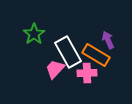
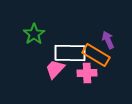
white rectangle: moved 2 px right, 1 px down; rotated 60 degrees counterclockwise
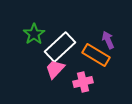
white rectangle: moved 10 px left, 6 px up; rotated 44 degrees counterclockwise
pink cross: moved 4 px left, 9 px down; rotated 12 degrees counterclockwise
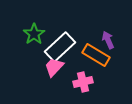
pink trapezoid: moved 1 px left, 2 px up
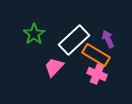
purple arrow: moved 1 px up
white rectangle: moved 14 px right, 7 px up
pink cross: moved 14 px right, 8 px up; rotated 36 degrees clockwise
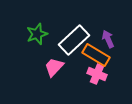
green star: moved 3 px right; rotated 15 degrees clockwise
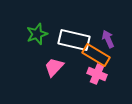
white rectangle: rotated 56 degrees clockwise
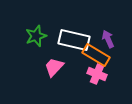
green star: moved 1 px left, 2 px down
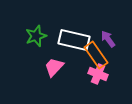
purple arrow: rotated 12 degrees counterclockwise
orange rectangle: rotated 24 degrees clockwise
pink cross: moved 1 px right
